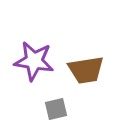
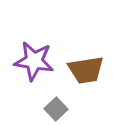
gray square: rotated 30 degrees counterclockwise
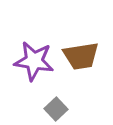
brown trapezoid: moved 5 px left, 14 px up
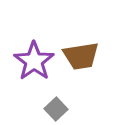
purple star: rotated 27 degrees clockwise
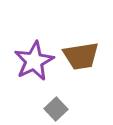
purple star: rotated 9 degrees clockwise
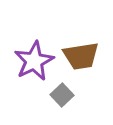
gray square: moved 6 px right, 14 px up
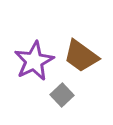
brown trapezoid: rotated 45 degrees clockwise
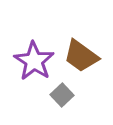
purple star: rotated 12 degrees counterclockwise
